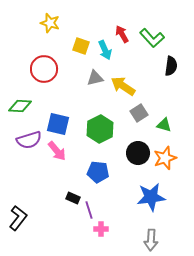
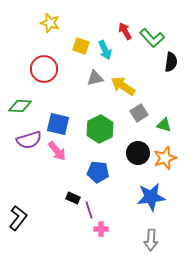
red arrow: moved 3 px right, 3 px up
black semicircle: moved 4 px up
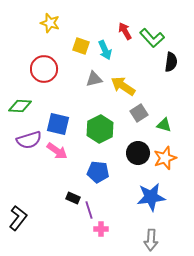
gray triangle: moved 1 px left, 1 px down
pink arrow: rotated 15 degrees counterclockwise
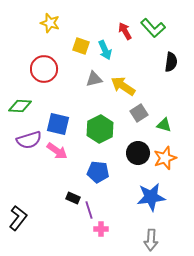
green L-shape: moved 1 px right, 10 px up
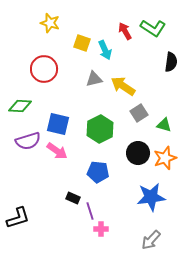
green L-shape: rotated 15 degrees counterclockwise
yellow square: moved 1 px right, 3 px up
purple semicircle: moved 1 px left, 1 px down
purple line: moved 1 px right, 1 px down
black L-shape: rotated 35 degrees clockwise
gray arrow: rotated 40 degrees clockwise
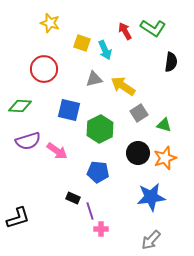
blue square: moved 11 px right, 14 px up
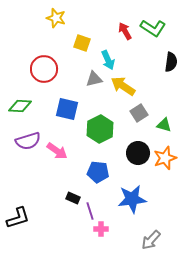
yellow star: moved 6 px right, 5 px up
cyan arrow: moved 3 px right, 10 px down
blue square: moved 2 px left, 1 px up
blue star: moved 19 px left, 2 px down
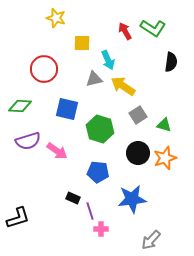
yellow square: rotated 18 degrees counterclockwise
gray square: moved 1 px left, 2 px down
green hexagon: rotated 16 degrees counterclockwise
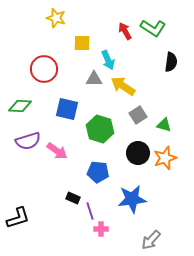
gray triangle: rotated 12 degrees clockwise
